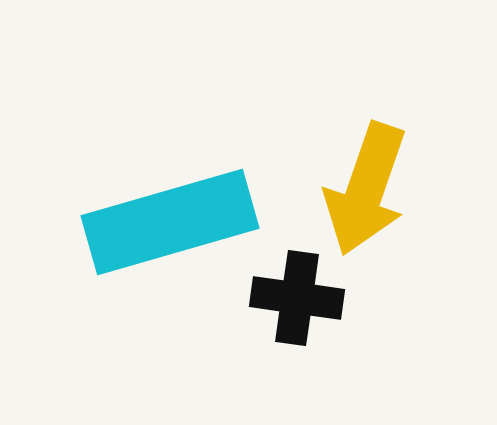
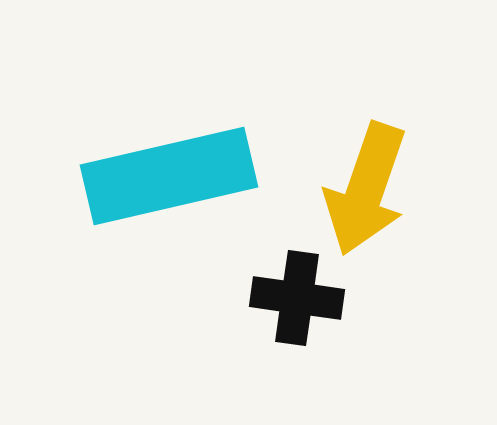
cyan rectangle: moved 1 px left, 46 px up; rotated 3 degrees clockwise
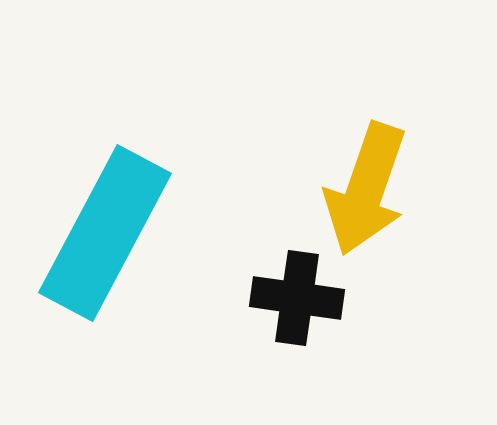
cyan rectangle: moved 64 px left, 57 px down; rotated 49 degrees counterclockwise
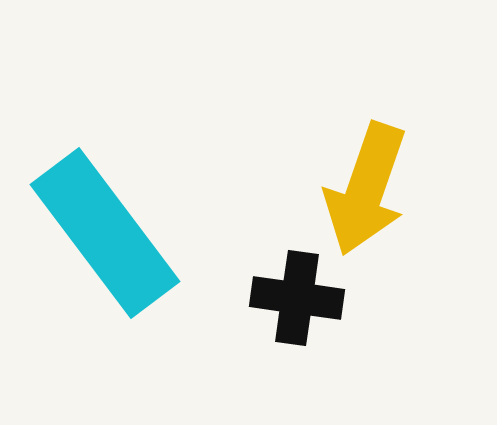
cyan rectangle: rotated 65 degrees counterclockwise
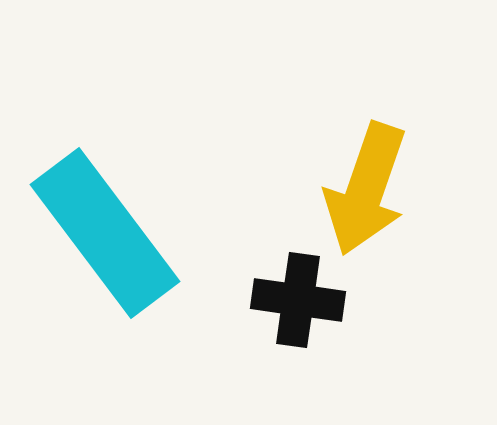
black cross: moved 1 px right, 2 px down
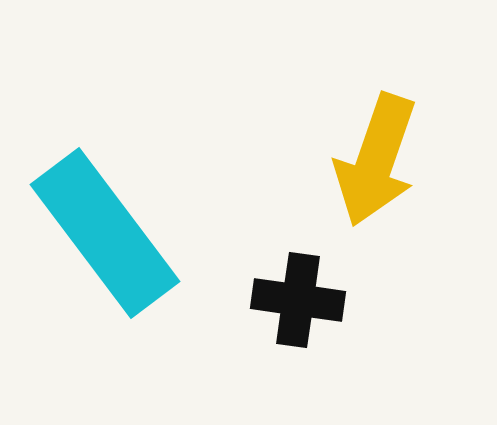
yellow arrow: moved 10 px right, 29 px up
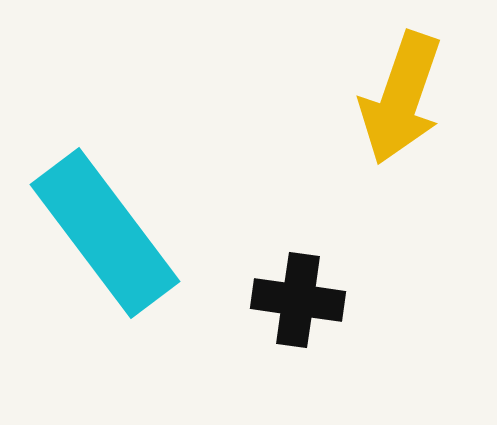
yellow arrow: moved 25 px right, 62 px up
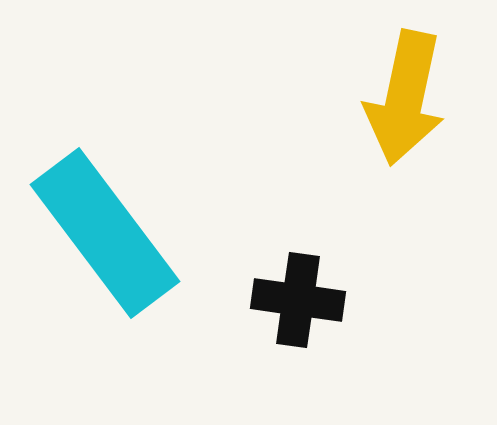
yellow arrow: moved 4 px right; rotated 7 degrees counterclockwise
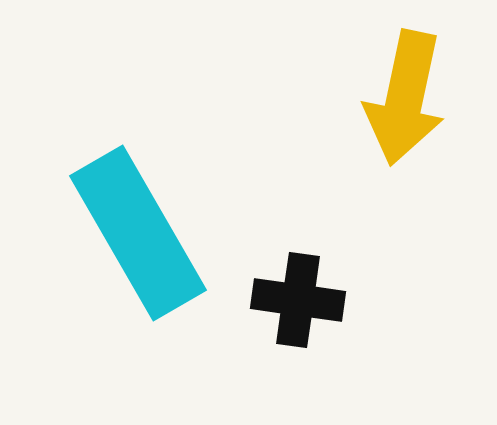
cyan rectangle: moved 33 px right; rotated 7 degrees clockwise
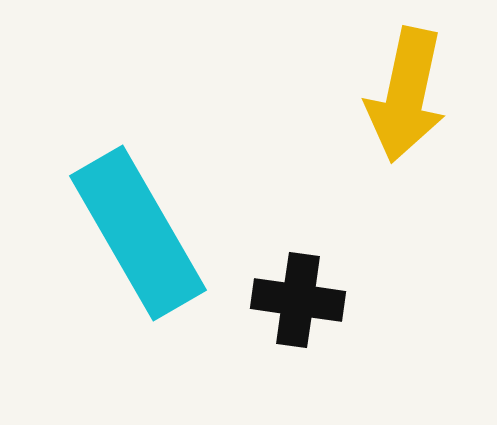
yellow arrow: moved 1 px right, 3 px up
